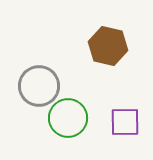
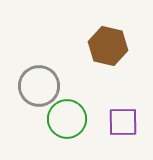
green circle: moved 1 px left, 1 px down
purple square: moved 2 px left
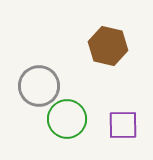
purple square: moved 3 px down
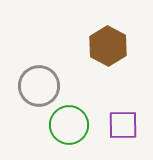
brown hexagon: rotated 15 degrees clockwise
green circle: moved 2 px right, 6 px down
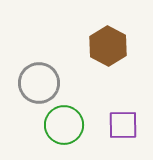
gray circle: moved 3 px up
green circle: moved 5 px left
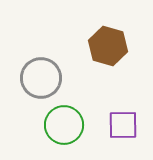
brown hexagon: rotated 12 degrees counterclockwise
gray circle: moved 2 px right, 5 px up
